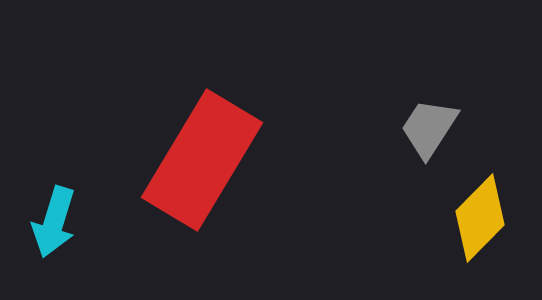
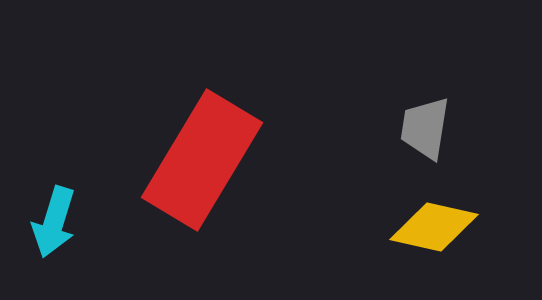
gray trapezoid: moved 4 px left; rotated 24 degrees counterclockwise
yellow diamond: moved 46 px left, 9 px down; rotated 58 degrees clockwise
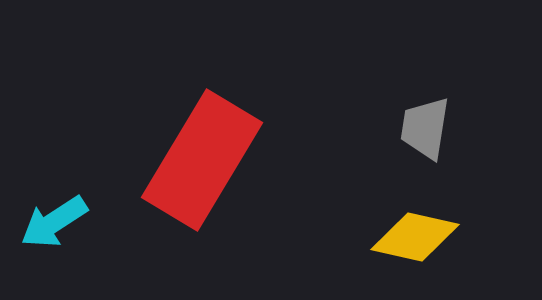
cyan arrow: rotated 40 degrees clockwise
yellow diamond: moved 19 px left, 10 px down
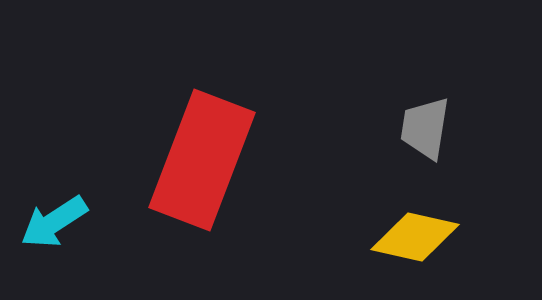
red rectangle: rotated 10 degrees counterclockwise
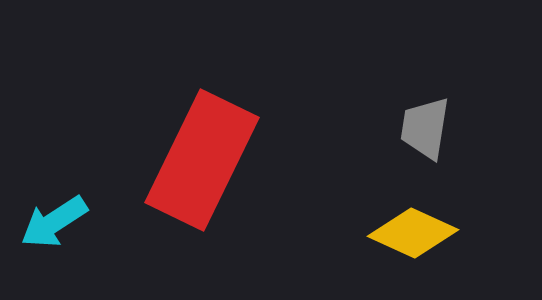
red rectangle: rotated 5 degrees clockwise
yellow diamond: moved 2 px left, 4 px up; rotated 12 degrees clockwise
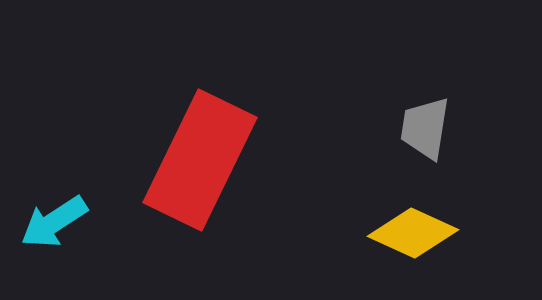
red rectangle: moved 2 px left
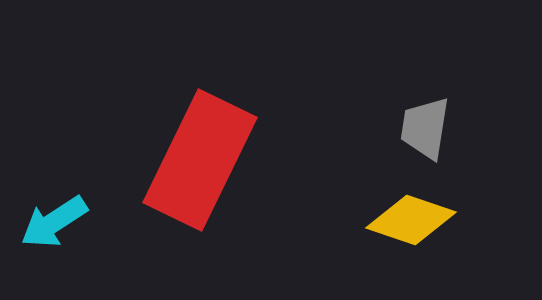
yellow diamond: moved 2 px left, 13 px up; rotated 6 degrees counterclockwise
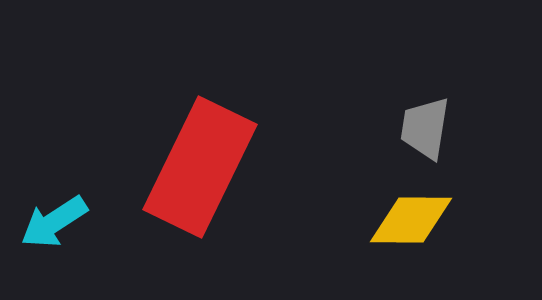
red rectangle: moved 7 px down
yellow diamond: rotated 18 degrees counterclockwise
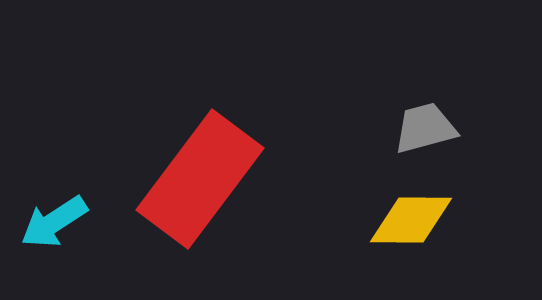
gray trapezoid: rotated 66 degrees clockwise
red rectangle: moved 12 px down; rotated 11 degrees clockwise
